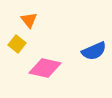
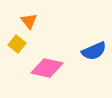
orange triangle: moved 1 px down
pink diamond: moved 2 px right
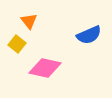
blue semicircle: moved 5 px left, 16 px up
pink diamond: moved 2 px left
